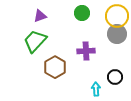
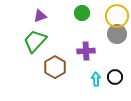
cyan arrow: moved 10 px up
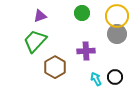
cyan arrow: rotated 24 degrees counterclockwise
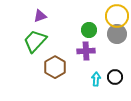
green circle: moved 7 px right, 17 px down
cyan arrow: rotated 32 degrees clockwise
